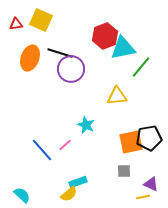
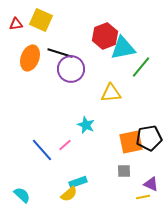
yellow triangle: moved 6 px left, 3 px up
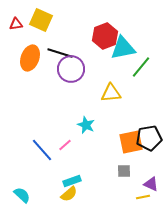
cyan rectangle: moved 6 px left, 1 px up
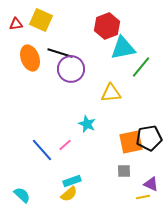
red hexagon: moved 2 px right, 10 px up
orange ellipse: rotated 40 degrees counterclockwise
cyan star: moved 1 px right, 1 px up
